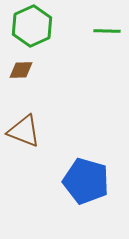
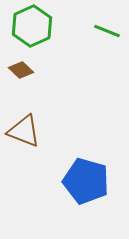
green line: rotated 20 degrees clockwise
brown diamond: rotated 45 degrees clockwise
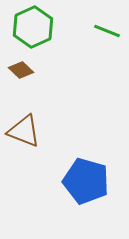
green hexagon: moved 1 px right, 1 px down
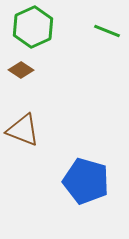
brown diamond: rotated 10 degrees counterclockwise
brown triangle: moved 1 px left, 1 px up
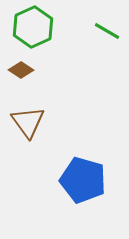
green line: rotated 8 degrees clockwise
brown triangle: moved 5 px right, 8 px up; rotated 33 degrees clockwise
blue pentagon: moved 3 px left, 1 px up
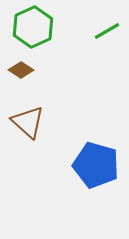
green line: rotated 60 degrees counterclockwise
brown triangle: rotated 12 degrees counterclockwise
blue pentagon: moved 13 px right, 15 px up
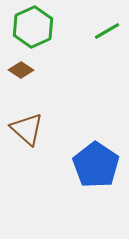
brown triangle: moved 1 px left, 7 px down
blue pentagon: rotated 18 degrees clockwise
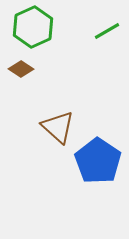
brown diamond: moved 1 px up
brown triangle: moved 31 px right, 2 px up
blue pentagon: moved 2 px right, 4 px up
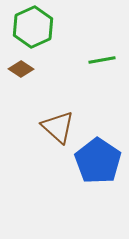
green line: moved 5 px left, 29 px down; rotated 20 degrees clockwise
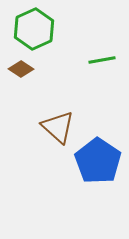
green hexagon: moved 1 px right, 2 px down
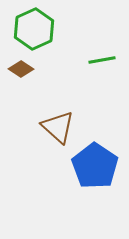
blue pentagon: moved 3 px left, 5 px down
